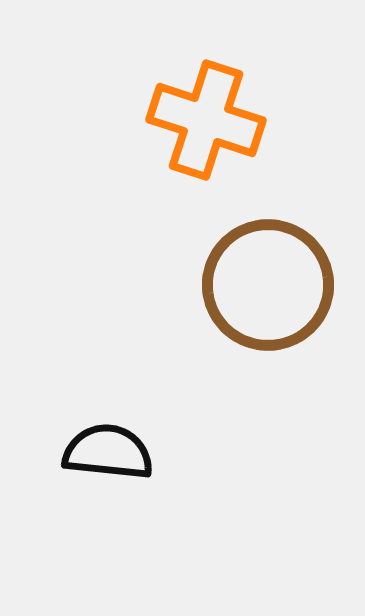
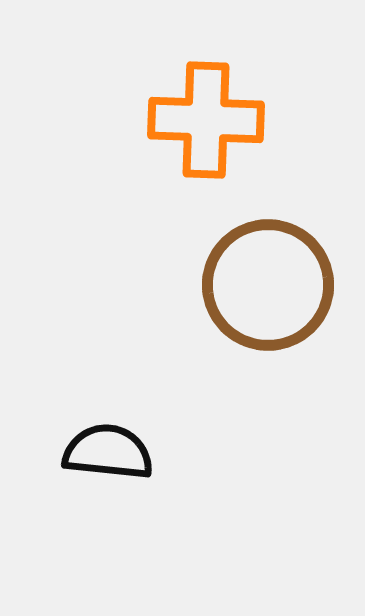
orange cross: rotated 16 degrees counterclockwise
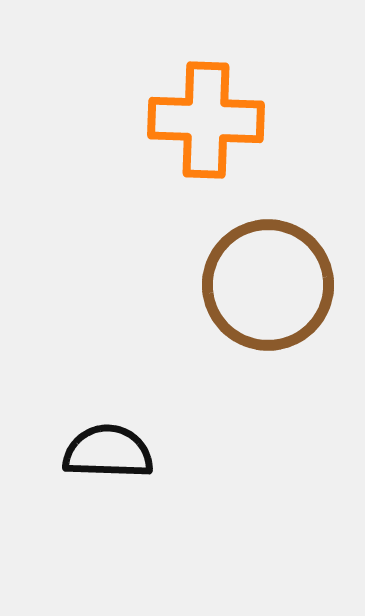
black semicircle: rotated 4 degrees counterclockwise
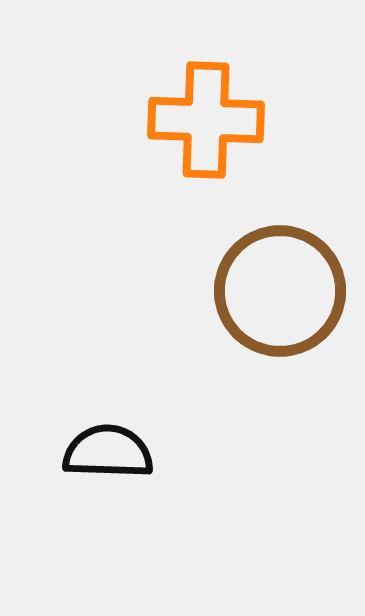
brown circle: moved 12 px right, 6 px down
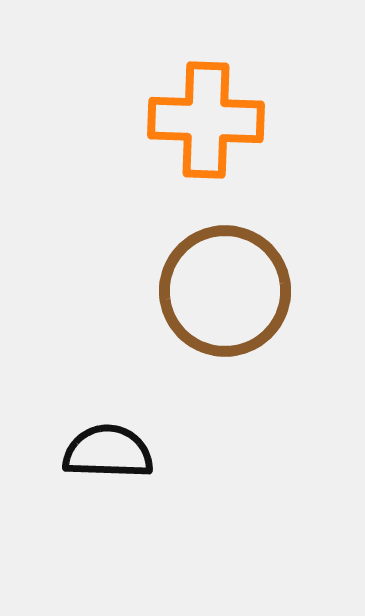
brown circle: moved 55 px left
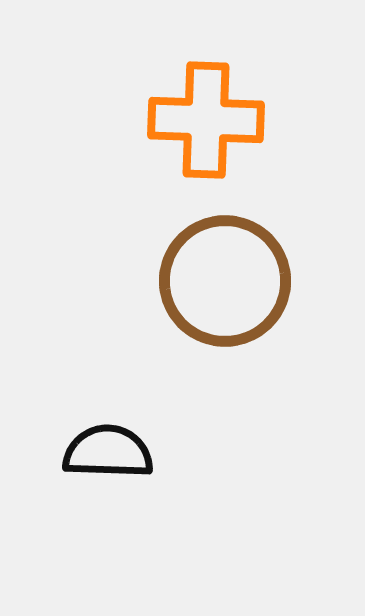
brown circle: moved 10 px up
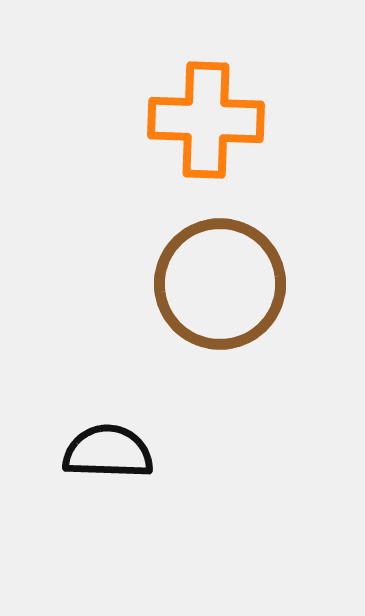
brown circle: moved 5 px left, 3 px down
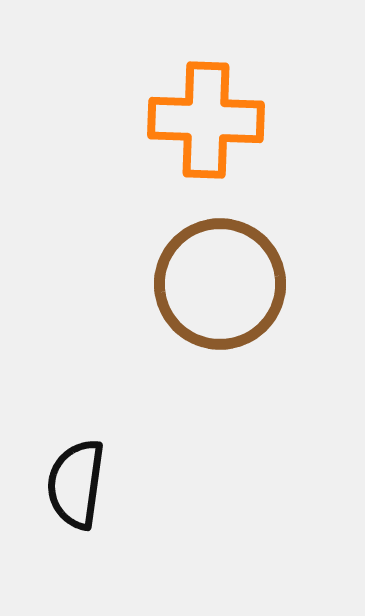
black semicircle: moved 32 px left, 32 px down; rotated 84 degrees counterclockwise
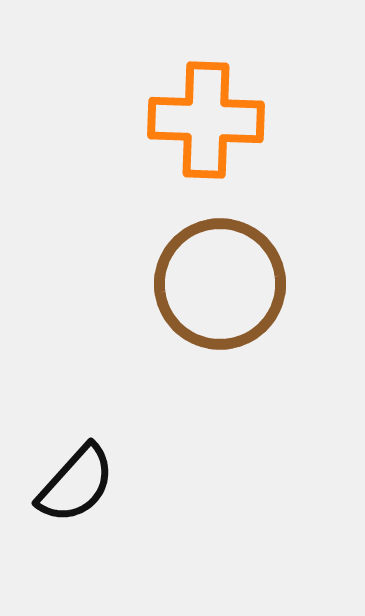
black semicircle: rotated 146 degrees counterclockwise
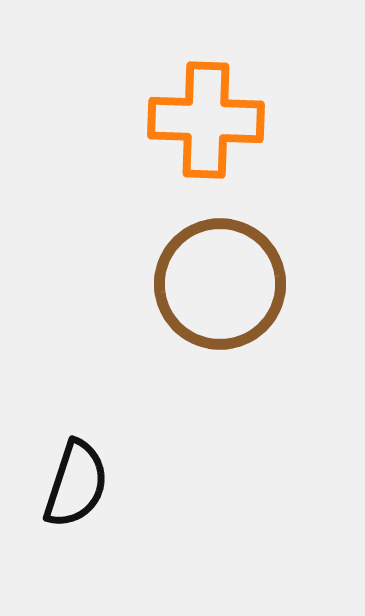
black semicircle: rotated 24 degrees counterclockwise
